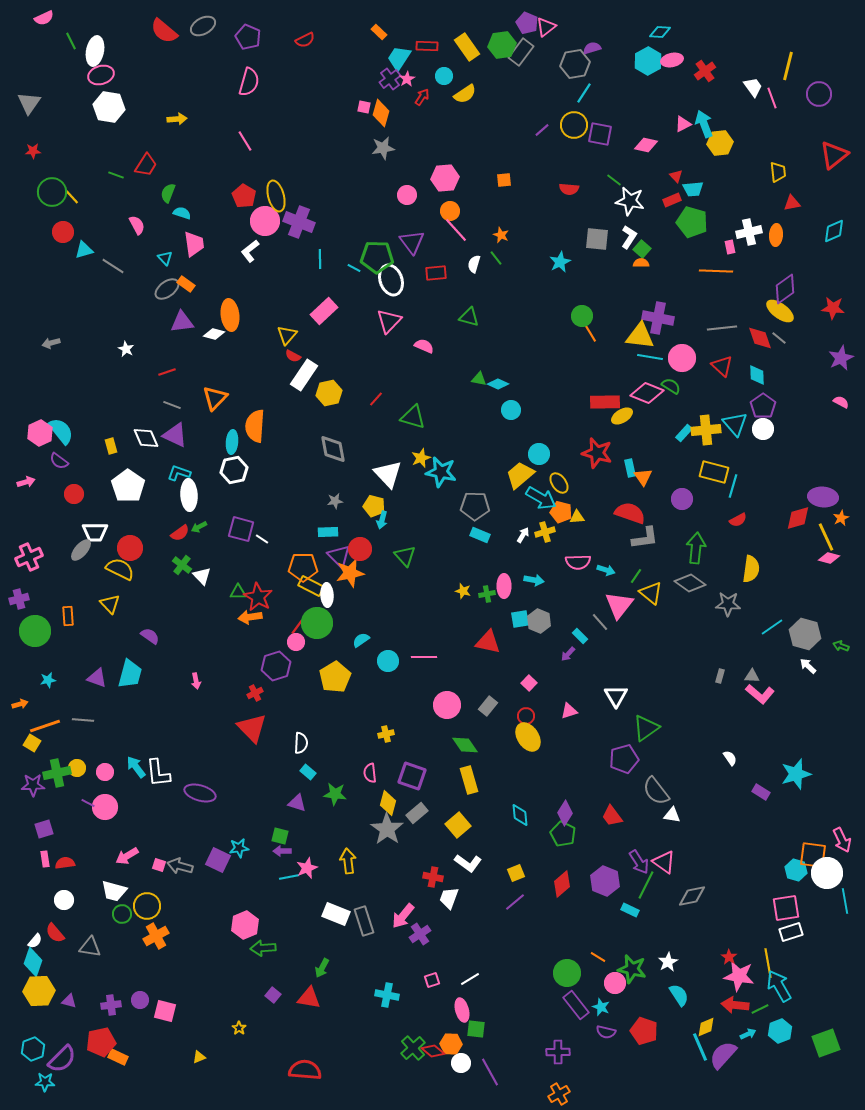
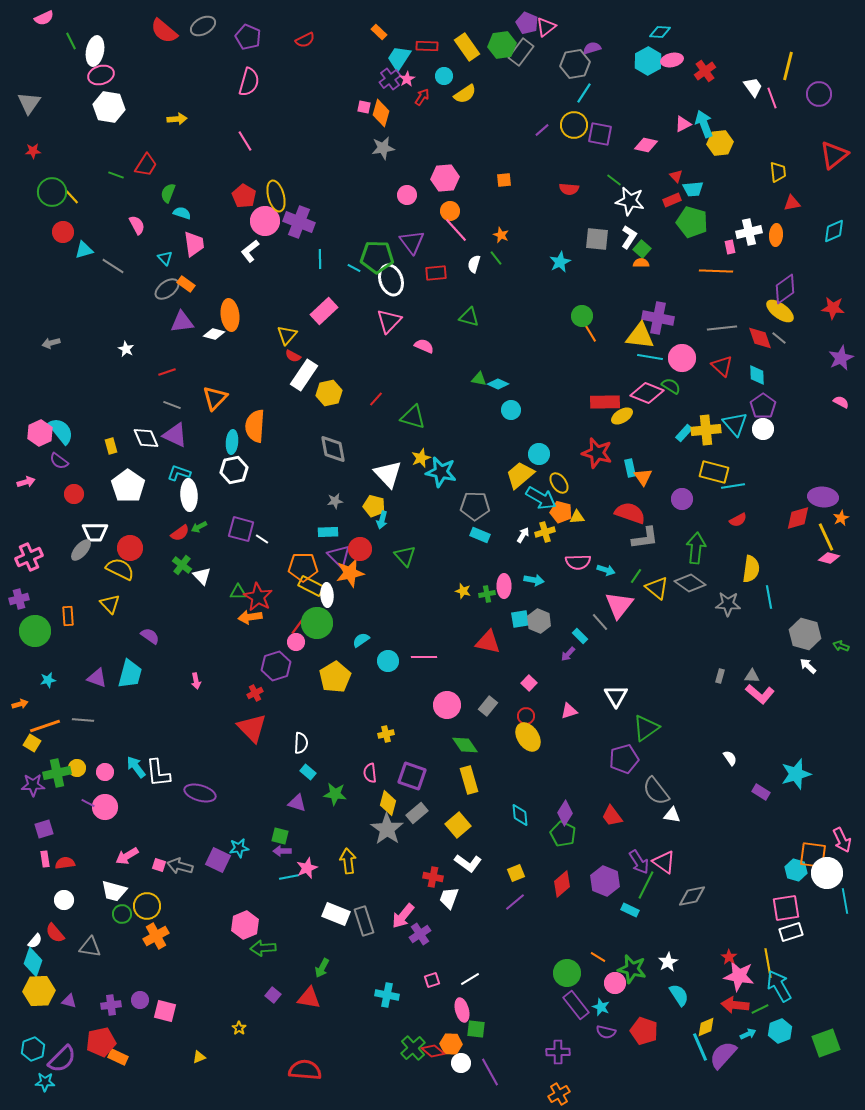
cyan line at (733, 486): rotated 65 degrees clockwise
yellow triangle at (651, 593): moved 6 px right, 5 px up
cyan line at (772, 627): moved 3 px left, 30 px up; rotated 65 degrees counterclockwise
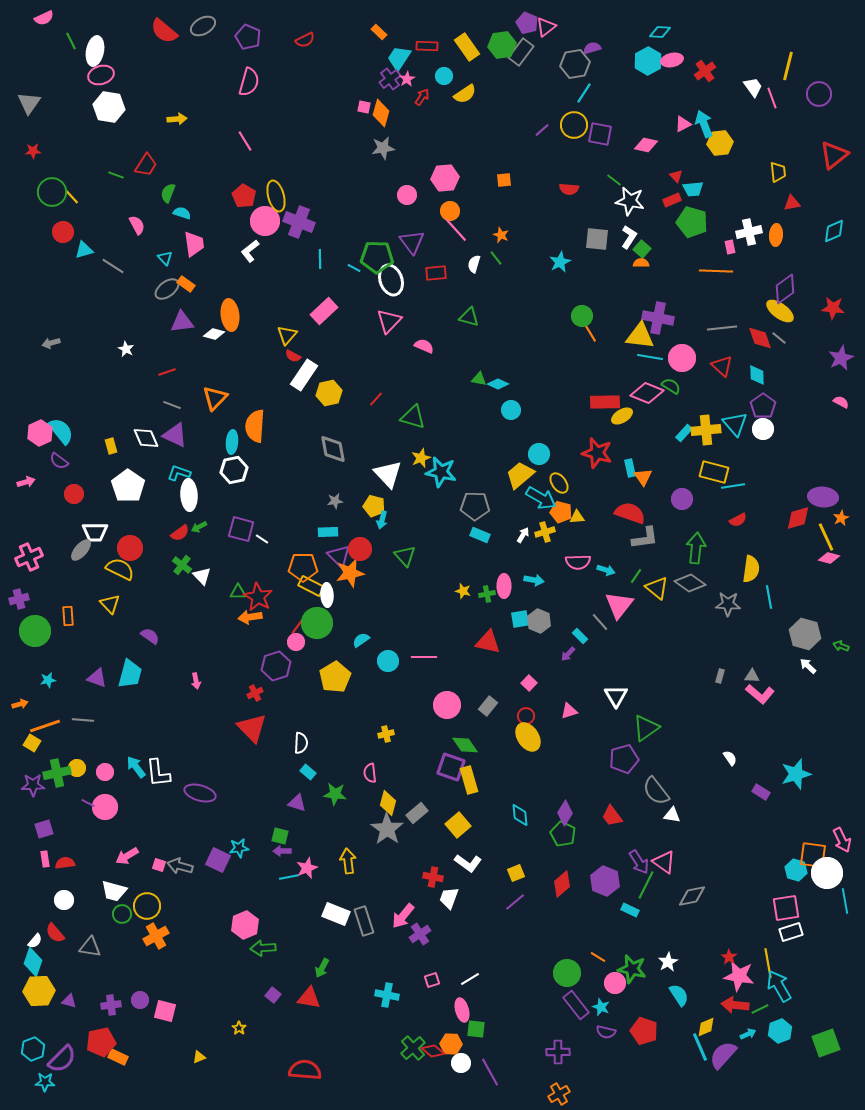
purple square at (412, 776): moved 39 px right, 9 px up
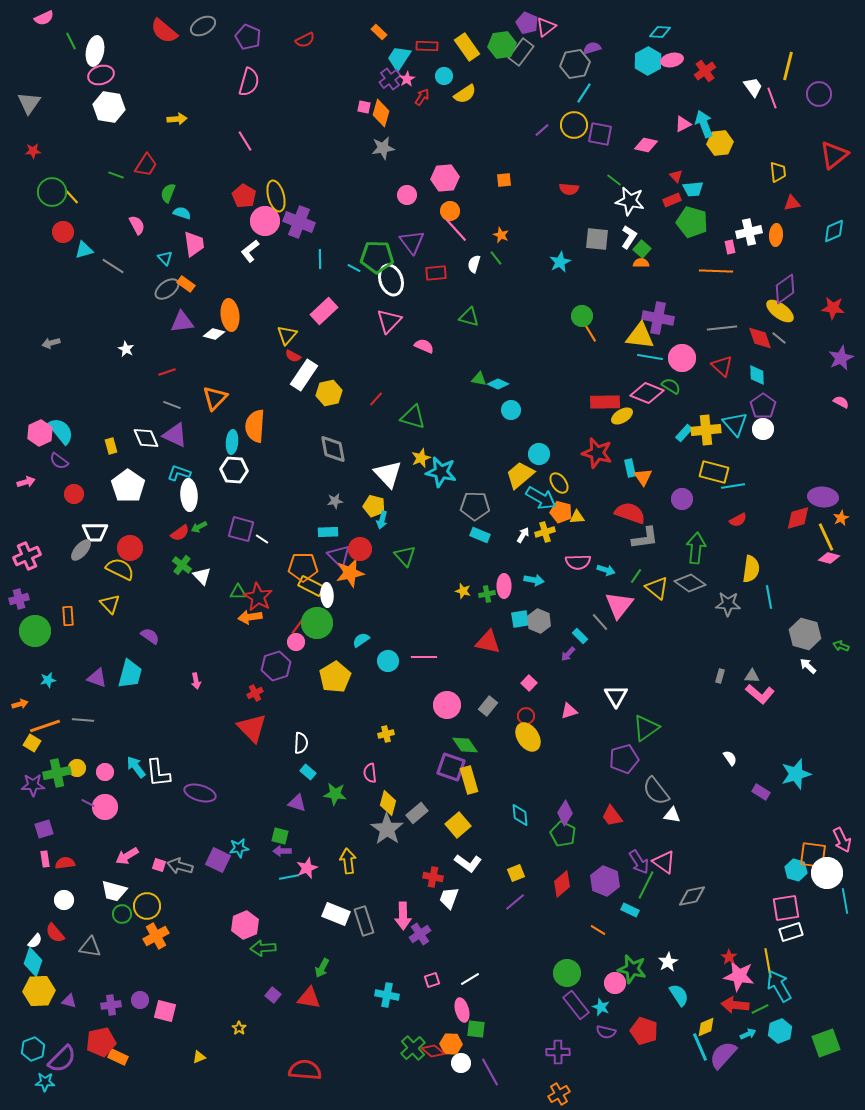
white hexagon at (234, 470): rotated 16 degrees clockwise
pink cross at (29, 557): moved 2 px left, 1 px up
pink arrow at (403, 916): rotated 40 degrees counterclockwise
orange line at (598, 957): moved 27 px up
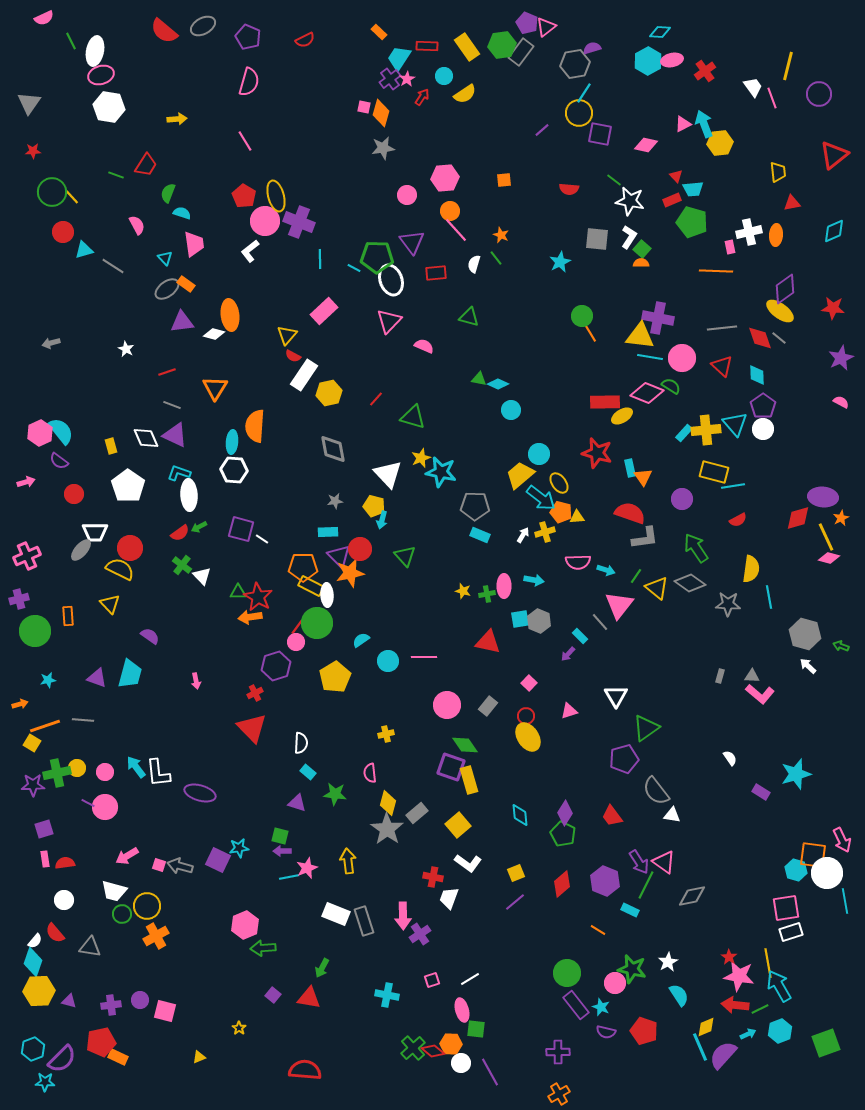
yellow circle at (574, 125): moved 5 px right, 12 px up
orange triangle at (215, 398): moved 10 px up; rotated 12 degrees counterclockwise
cyan arrow at (541, 498): rotated 8 degrees clockwise
green arrow at (696, 548): rotated 40 degrees counterclockwise
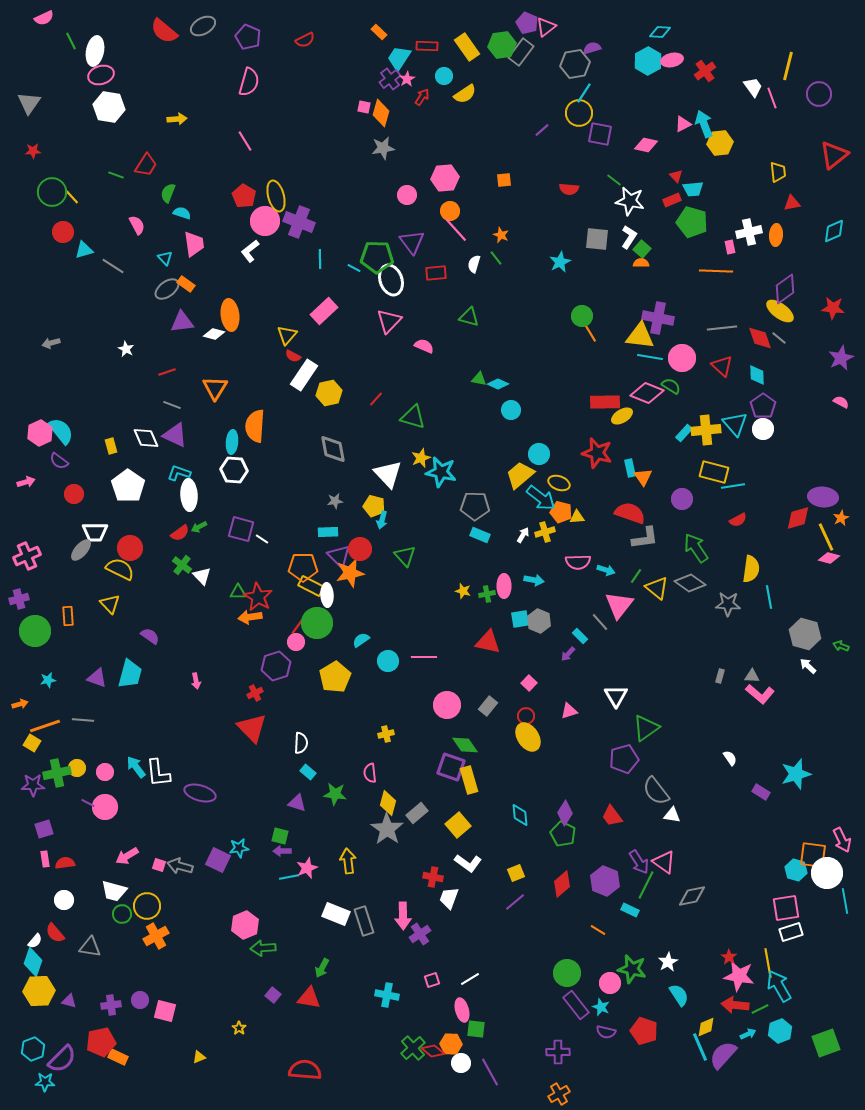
yellow ellipse at (559, 483): rotated 35 degrees counterclockwise
pink circle at (615, 983): moved 5 px left
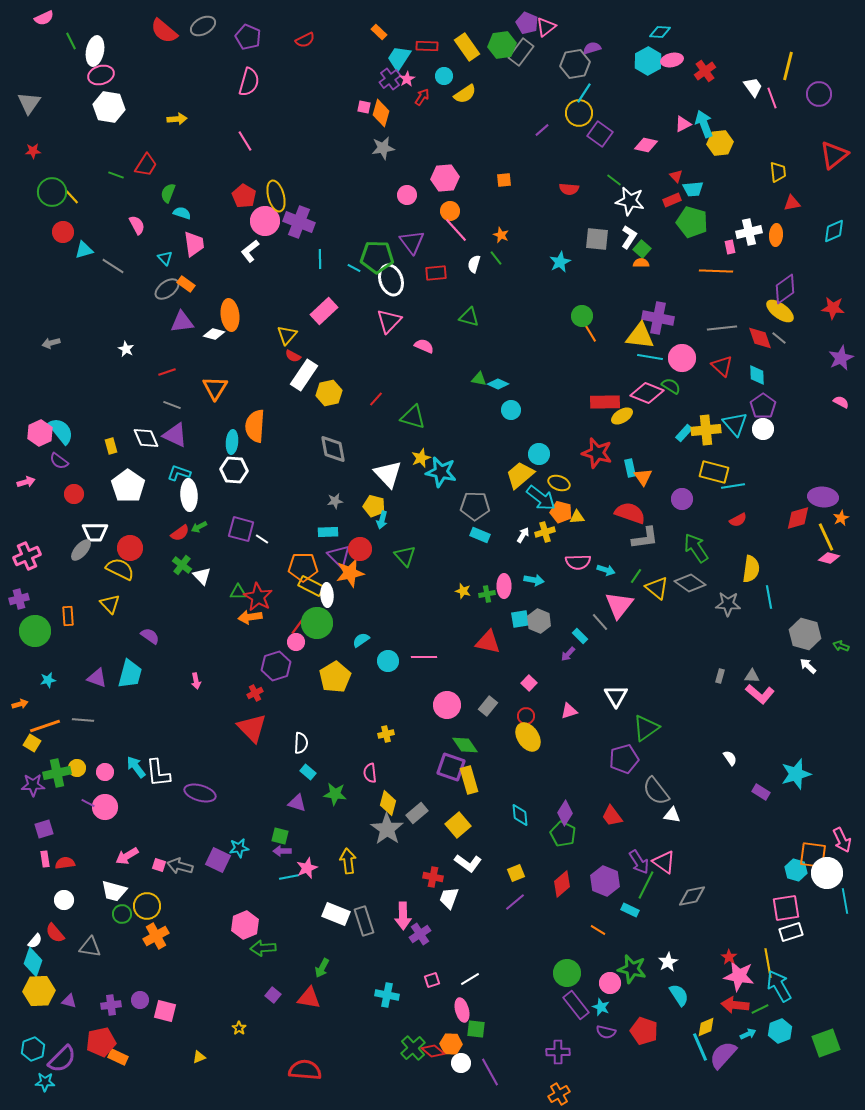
purple square at (600, 134): rotated 25 degrees clockwise
